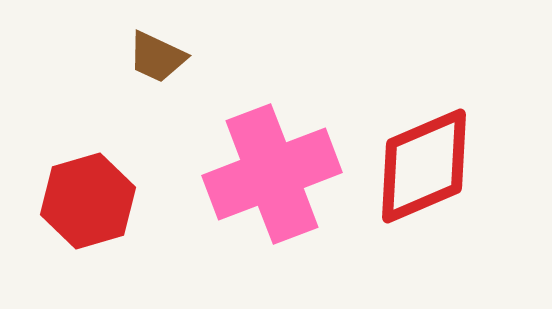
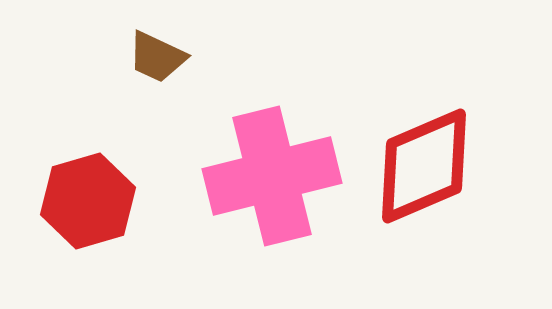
pink cross: moved 2 px down; rotated 7 degrees clockwise
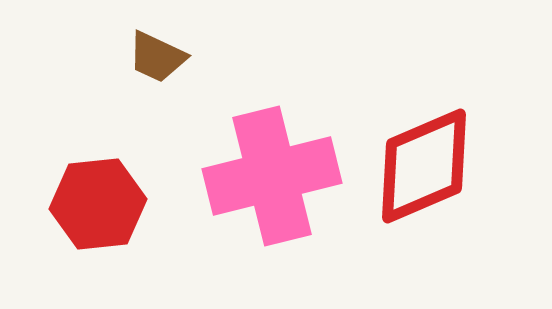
red hexagon: moved 10 px right, 3 px down; rotated 10 degrees clockwise
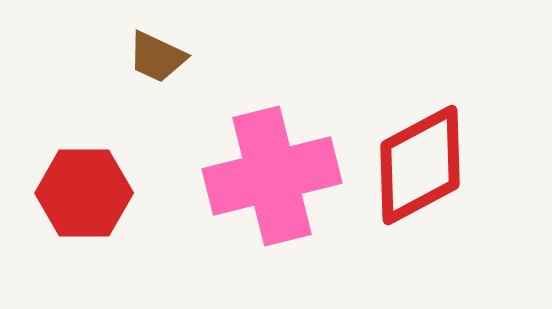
red diamond: moved 4 px left, 1 px up; rotated 5 degrees counterclockwise
red hexagon: moved 14 px left, 11 px up; rotated 6 degrees clockwise
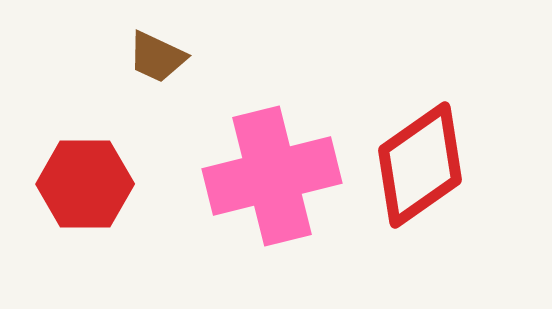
red diamond: rotated 7 degrees counterclockwise
red hexagon: moved 1 px right, 9 px up
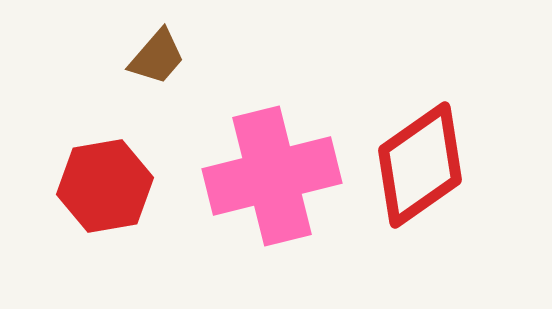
brown trapezoid: rotated 74 degrees counterclockwise
red hexagon: moved 20 px right, 2 px down; rotated 10 degrees counterclockwise
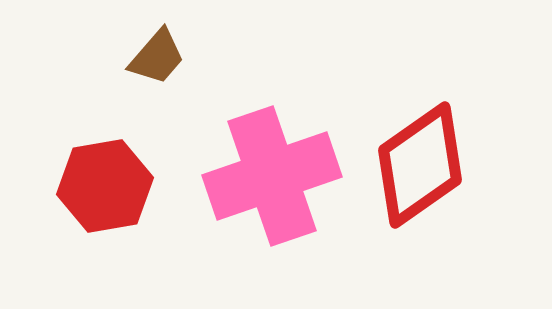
pink cross: rotated 5 degrees counterclockwise
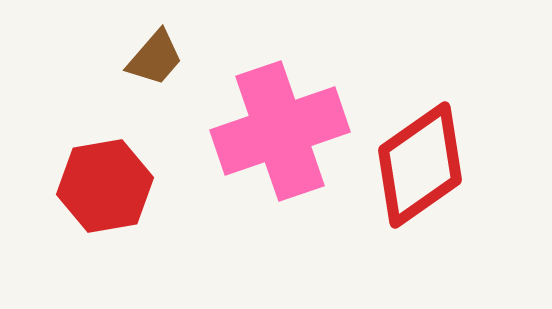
brown trapezoid: moved 2 px left, 1 px down
pink cross: moved 8 px right, 45 px up
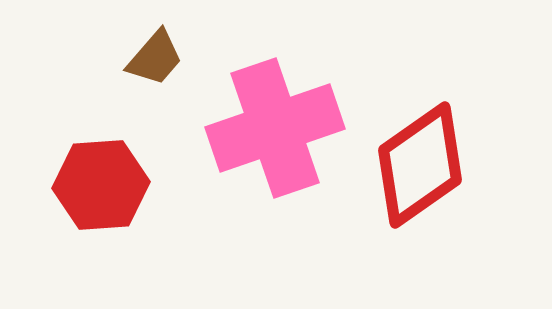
pink cross: moved 5 px left, 3 px up
red hexagon: moved 4 px left, 1 px up; rotated 6 degrees clockwise
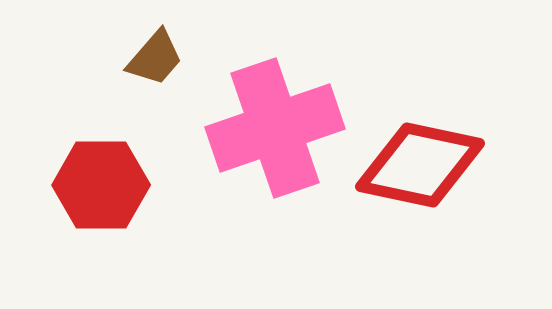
red diamond: rotated 47 degrees clockwise
red hexagon: rotated 4 degrees clockwise
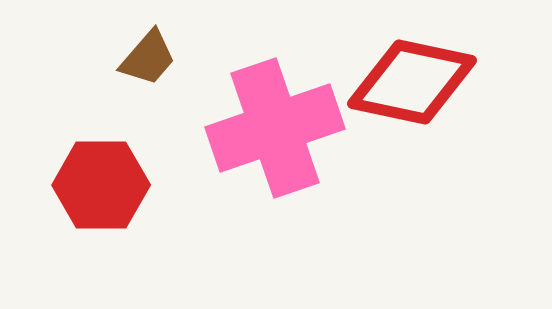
brown trapezoid: moved 7 px left
red diamond: moved 8 px left, 83 px up
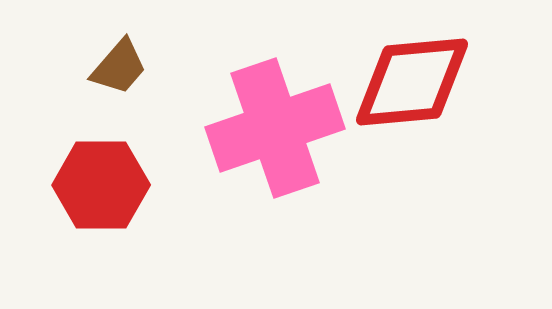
brown trapezoid: moved 29 px left, 9 px down
red diamond: rotated 17 degrees counterclockwise
